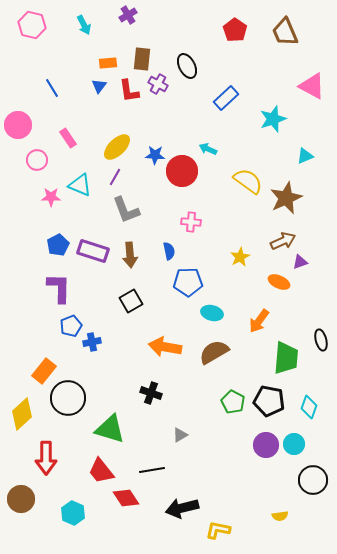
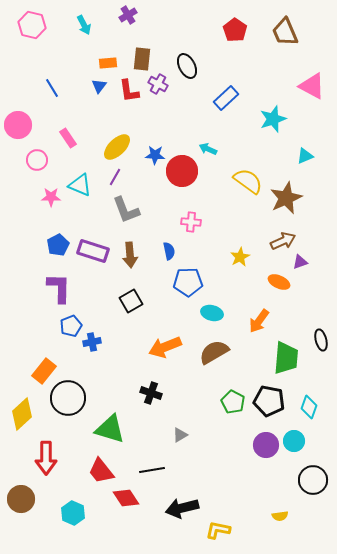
orange arrow at (165, 347): rotated 32 degrees counterclockwise
cyan circle at (294, 444): moved 3 px up
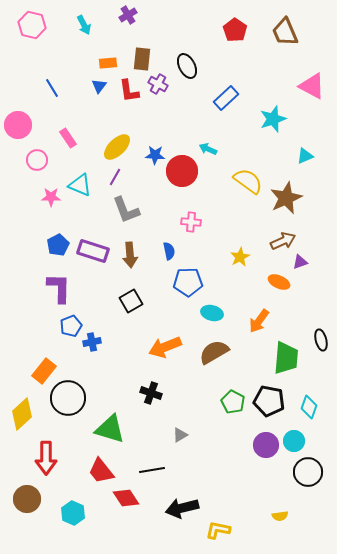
black circle at (313, 480): moved 5 px left, 8 px up
brown circle at (21, 499): moved 6 px right
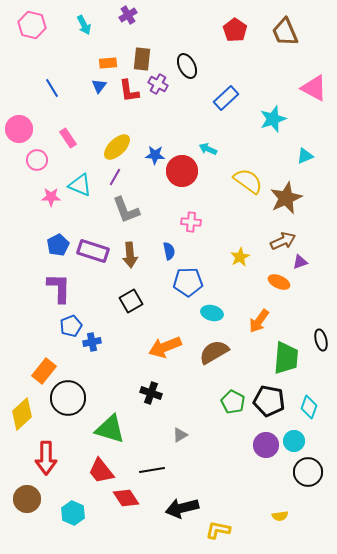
pink triangle at (312, 86): moved 2 px right, 2 px down
pink circle at (18, 125): moved 1 px right, 4 px down
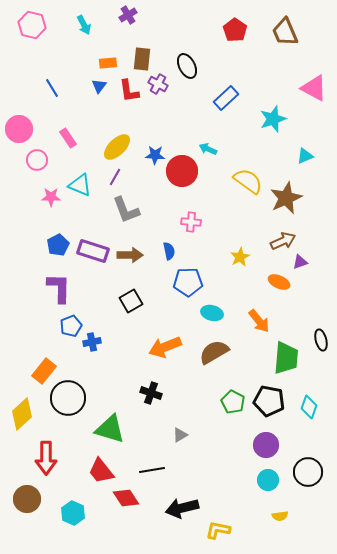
brown arrow at (130, 255): rotated 85 degrees counterclockwise
orange arrow at (259, 321): rotated 75 degrees counterclockwise
cyan circle at (294, 441): moved 26 px left, 39 px down
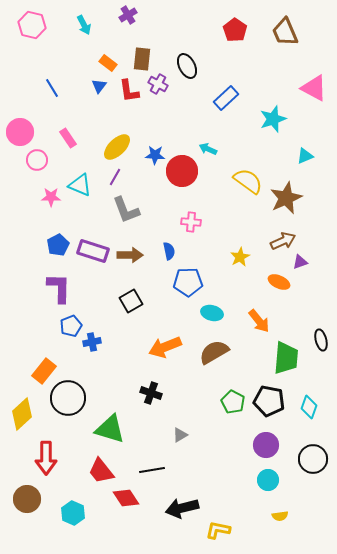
orange rectangle at (108, 63): rotated 42 degrees clockwise
pink circle at (19, 129): moved 1 px right, 3 px down
black circle at (308, 472): moved 5 px right, 13 px up
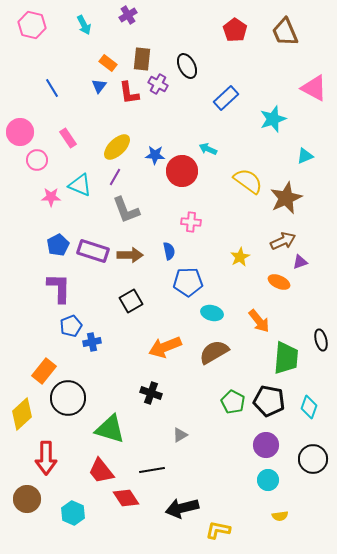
red L-shape at (129, 91): moved 2 px down
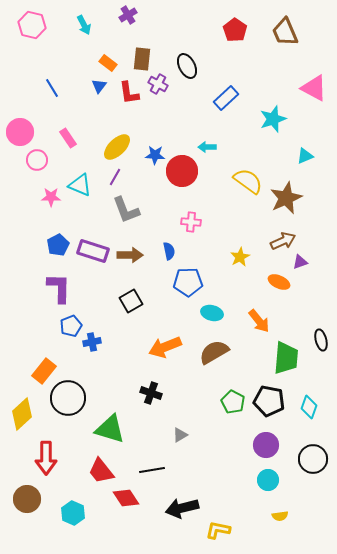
cyan arrow at (208, 149): moved 1 px left, 2 px up; rotated 24 degrees counterclockwise
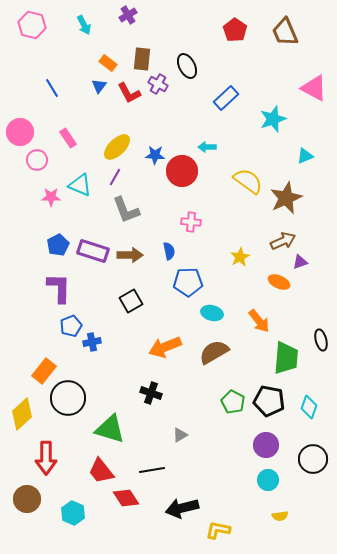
red L-shape at (129, 93): rotated 20 degrees counterclockwise
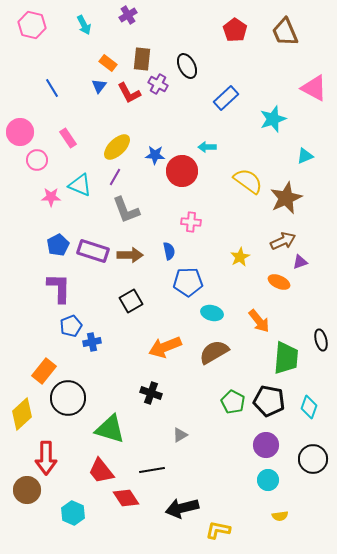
brown circle at (27, 499): moved 9 px up
